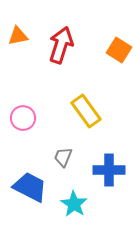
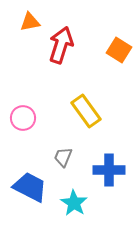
orange triangle: moved 12 px right, 14 px up
cyan star: moved 1 px up
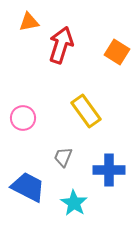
orange triangle: moved 1 px left
orange square: moved 2 px left, 2 px down
blue trapezoid: moved 2 px left
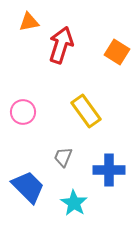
pink circle: moved 6 px up
blue trapezoid: rotated 18 degrees clockwise
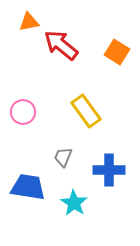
red arrow: rotated 69 degrees counterclockwise
blue trapezoid: rotated 36 degrees counterclockwise
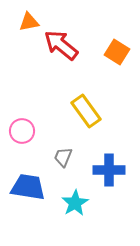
pink circle: moved 1 px left, 19 px down
cyan star: moved 1 px right; rotated 8 degrees clockwise
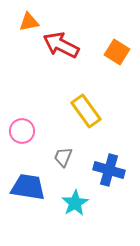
red arrow: rotated 12 degrees counterclockwise
blue cross: rotated 16 degrees clockwise
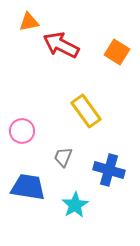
cyan star: moved 2 px down
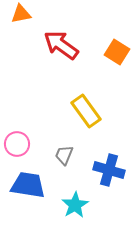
orange triangle: moved 8 px left, 8 px up
red arrow: rotated 9 degrees clockwise
pink circle: moved 5 px left, 13 px down
gray trapezoid: moved 1 px right, 2 px up
blue trapezoid: moved 2 px up
